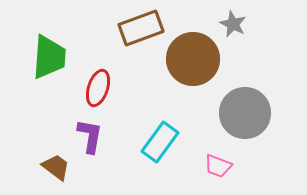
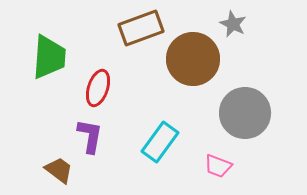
brown trapezoid: moved 3 px right, 3 px down
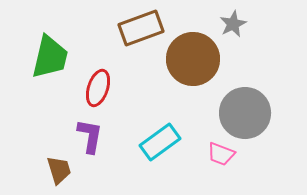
gray star: rotated 20 degrees clockwise
green trapezoid: moved 1 px right; rotated 9 degrees clockwise
cyan rectangle: rotated 18 degrees clockwise
pink trapezoid: moved 3 px right, 12 px up
brown trapezoid: rotated 36 degrees clockwise
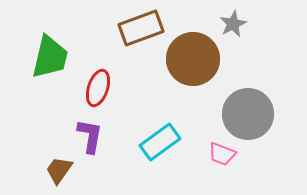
gray circle: moved 3 px right, 1 px down
pink trapezoid: moved 1 px right
brown trapezoid: rotated 128 degrees counterclockwise
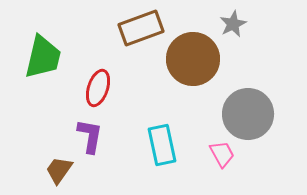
green trapezoid: moved 7 px left
cyan rectangle: moved 2 px right, 3 px down; rotated 66 degrees counterclockwise
pink trapezoid: rotated 140 degrees counterclockwise
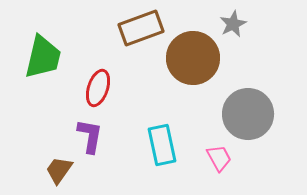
brown circle: moved 1 px up
pink trapezoid: moved 3 px left, 4 px down
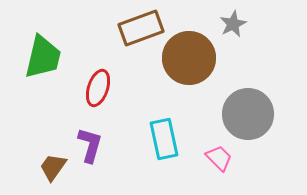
brown circle: moved 4 px left
purple L-shape: moved 9 px down; rotated 6 degrees clockwise
cyan rectangle: moved 2 px right, 6 px up
pink trapezoid: rotated 16 degrees counterclockwise
brown trapezoid: moved 6 px left, 3 px up
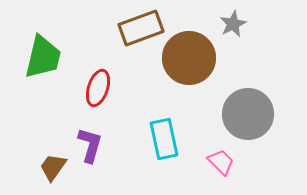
pink trapezoid: moved 2 px right, 4 px down
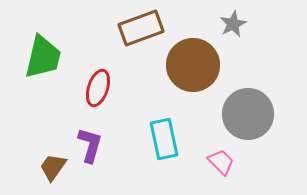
brown circle: moved 4 px right, 7 px down
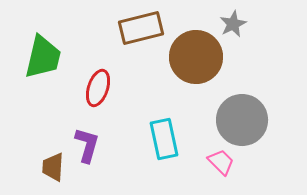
brown rectangle: rotated 6 degrees clockwise
brown circle: moved 3 px right, 8 px up
gray circle: moved 6 px left, 6 px down
purple L-shape: moved 3 px left
brown trapezoid: rotated 32 degrees counterclockwise
